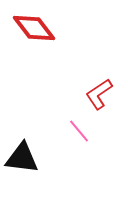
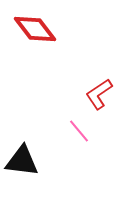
red diamond: moved 1 px right, 1 px down
black triangle: moved 3 px down
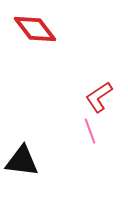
red L-shape: moved 3 px down
pink line: moved 11 px right; rotated 20 degrees clockwise
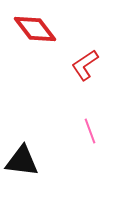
red L-shape: moved 14 px left, 32 px up
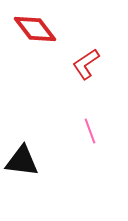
red L-shape: moved 1 px right, 1 px up
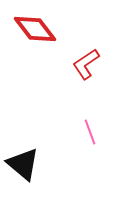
pink line: moved 1 px down
black triangle: moved 1 px right, 3 px down; rotated 33 degrees clockwise
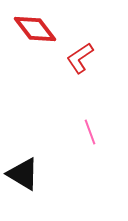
red L-shape: moved 6 px left, 6 px up
black triangle: moved 10 px down; rotated 9 degrees counterclockwise
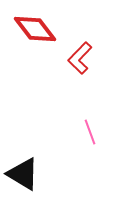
red L-shape: rotated 12 degrees counterclockwise
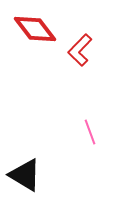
red L-shape: moved 8 px up
black triangle: moved 2 px right, 1 px down
